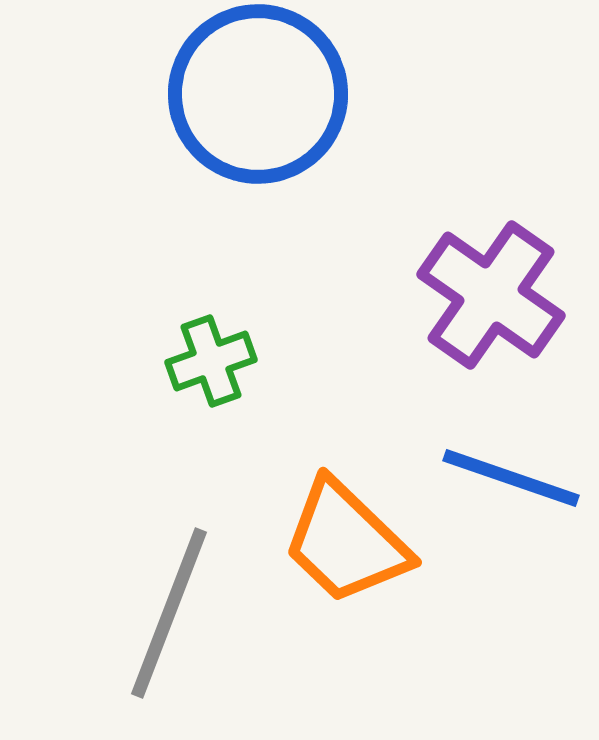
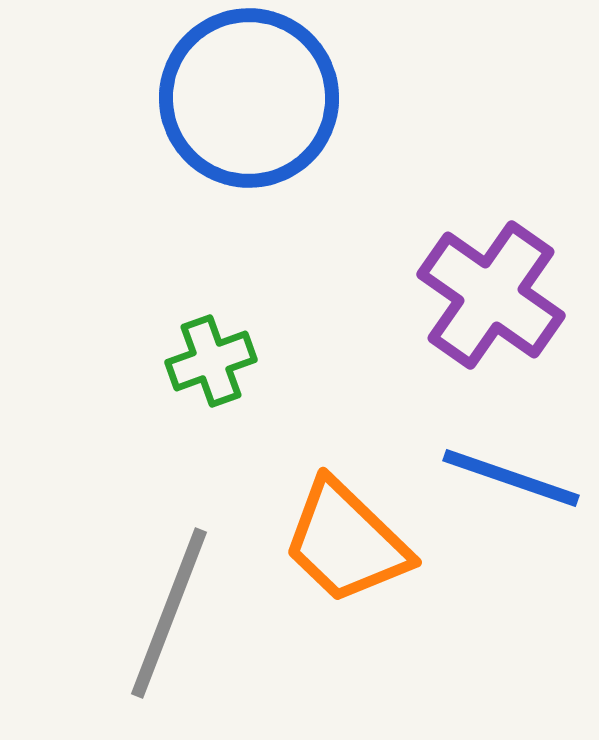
blue circle: moved 9 px left, 4 px down
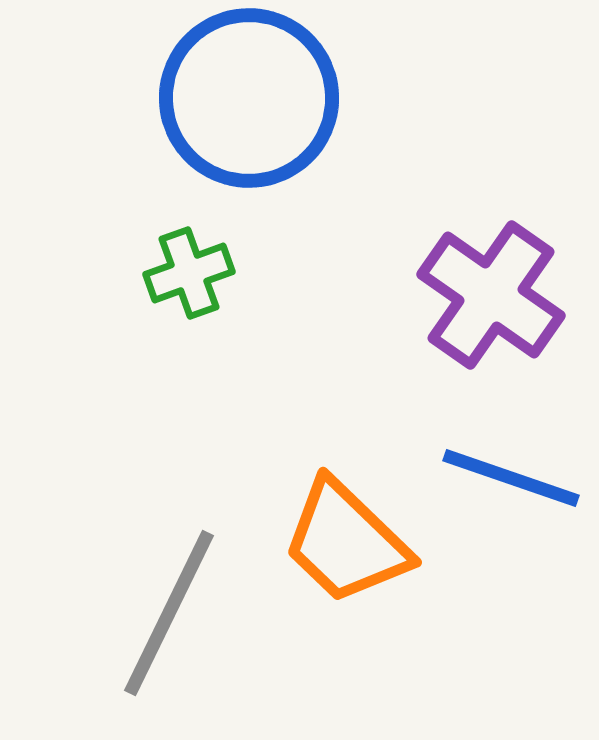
green cross: moved 22 px left, 88 px up
gray line: rotated 5 degrees clockwise
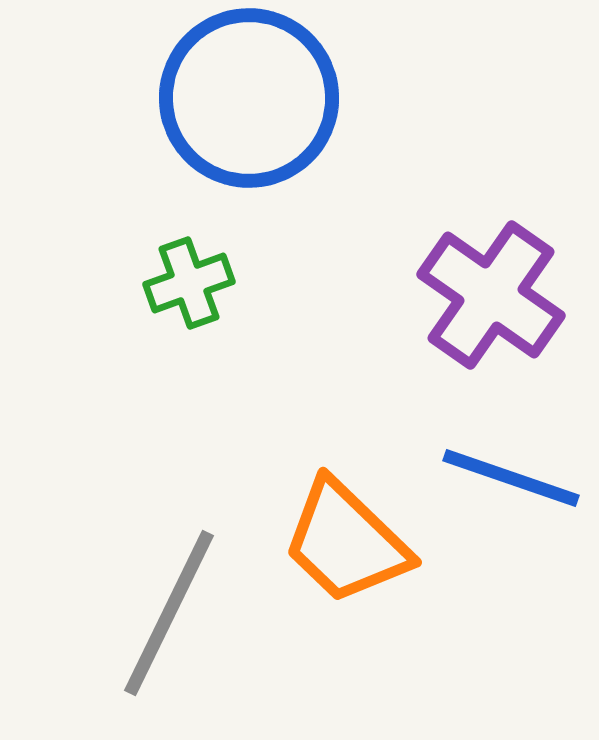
green cross: moved 10 px down
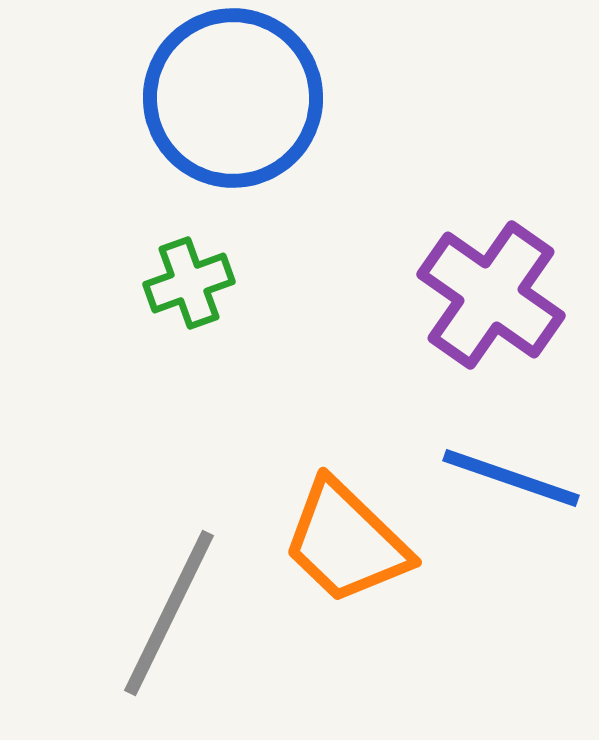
blue circle: moved 16 px left
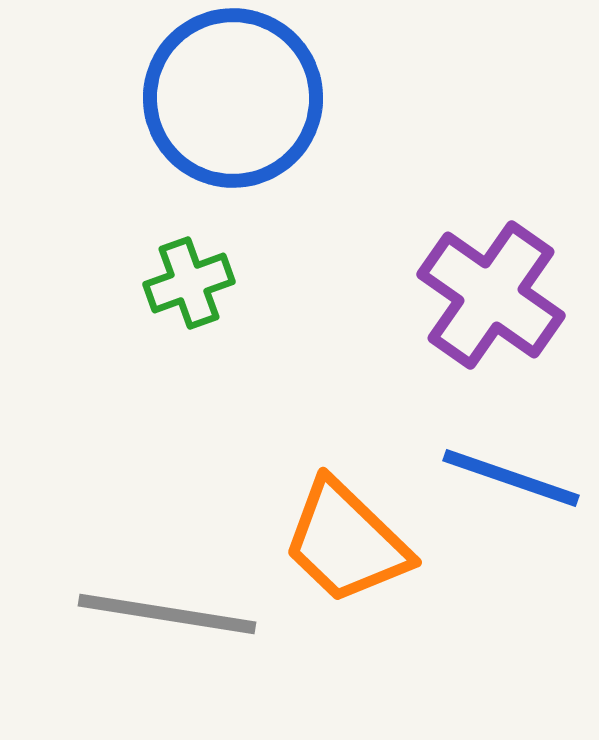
gray line: moved 2 px left, 1 px down; rotated 73 degrees clockwise
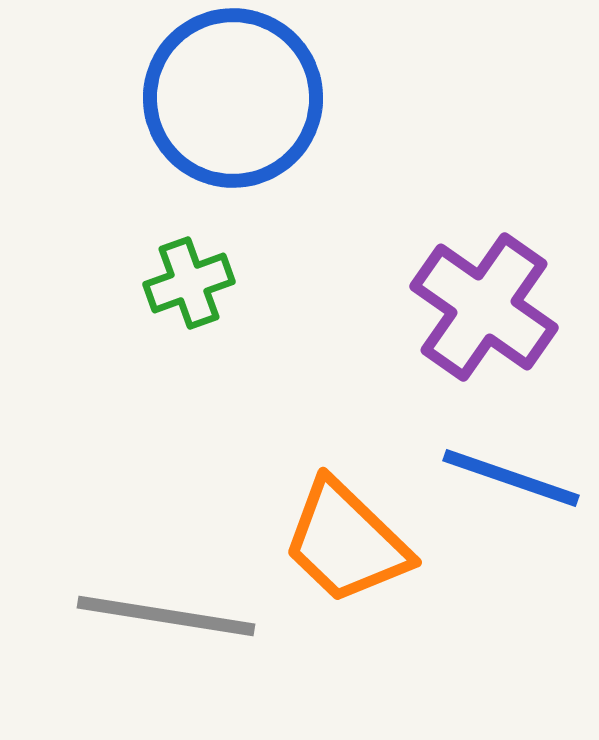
purple cross: moved 7 px left, 12 px down
gray line: moved 1 px left, 2 px down
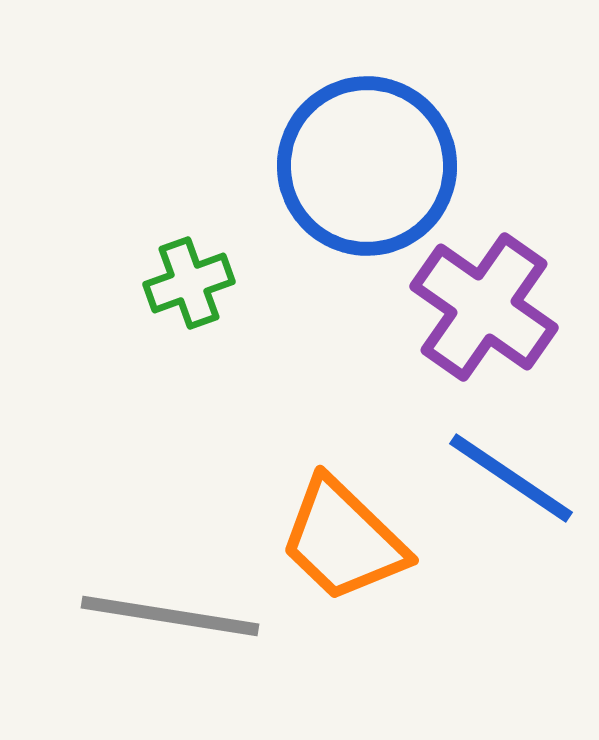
blue circle: moved 134 px right, 68 px down
blue line: rotated 15 degrees clockwise
orange trapezoid: moved 3 px left, 2 px up
gray line: moved 4 px right
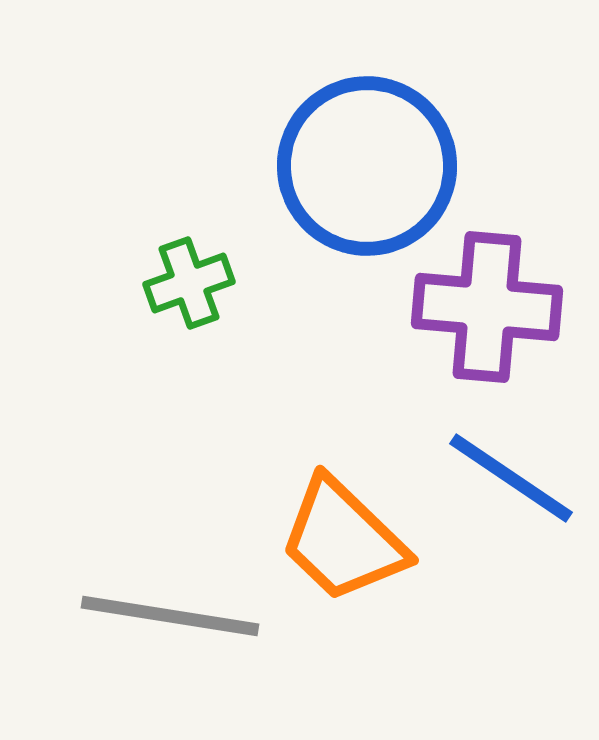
purple cross: moved 3 px right; rotated 30 degrees counterclockwise
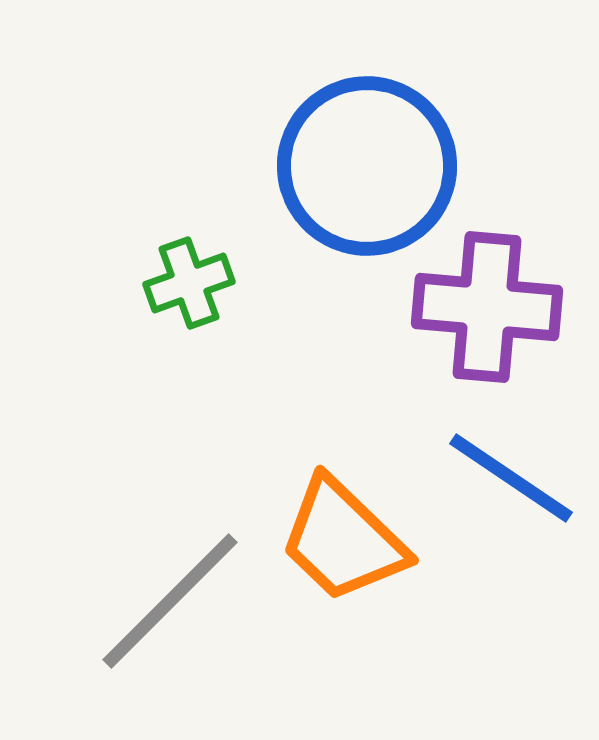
gray line: moved 15 px up; rotated 54 degrees counterclockwise
